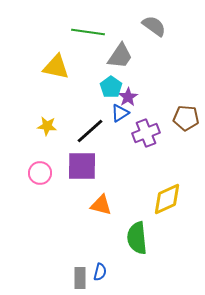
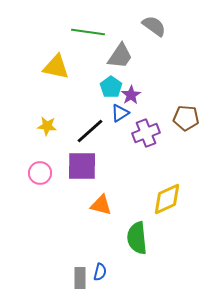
purple star: moved 3 px right, 2 px up
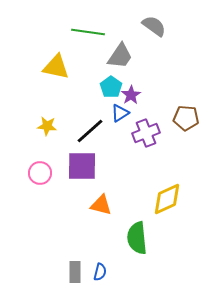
gray rectangle: moved 5 px left, 6 px up
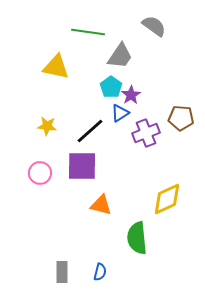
brown pentagon: moved 5 px left
gray rectangle: moved 13 px left
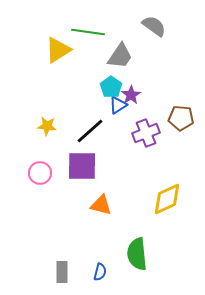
yellow triangle: moved 2 px right, 17 px up; rotated 44 degrees counterclockwise
blue triangle: moved 2 px left, 8 px up
green semicircle: moved 16 px down
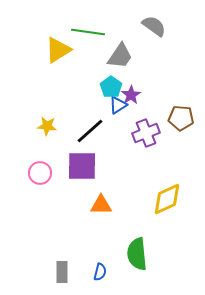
orange triangle: rotated 15 degrees counterclockwise
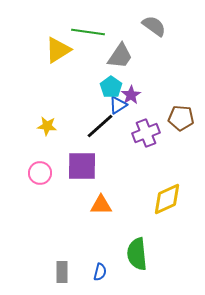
black line: moved 10 px right, 5 px up
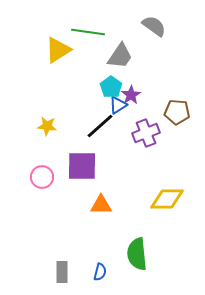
brown pentagon: moved 4 px left, 6 px up
pink circle: moved 2 px right, 4 px down
yellow diamond: rotated 24 degrees clockwise
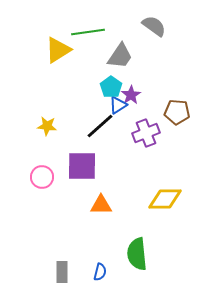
green line: rotated 16 degrees counterclockwise
yellow diamond: moved 2 px left
